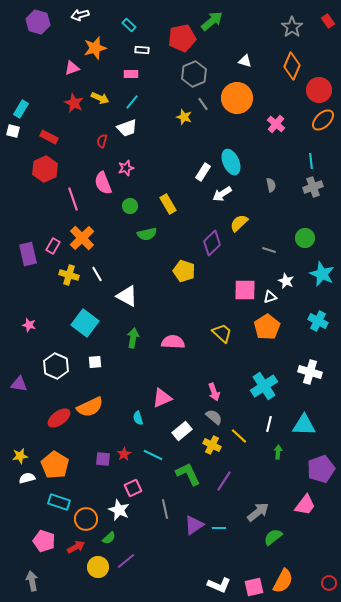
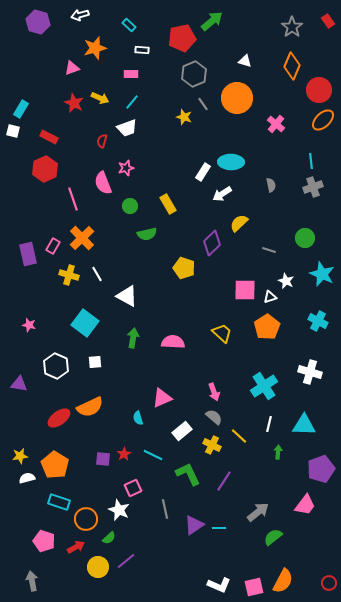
cyan ellipse at (231, 162): rotated 65 degrees counterclockwise
yellow pentagon at (184, 271): moved 3 px up
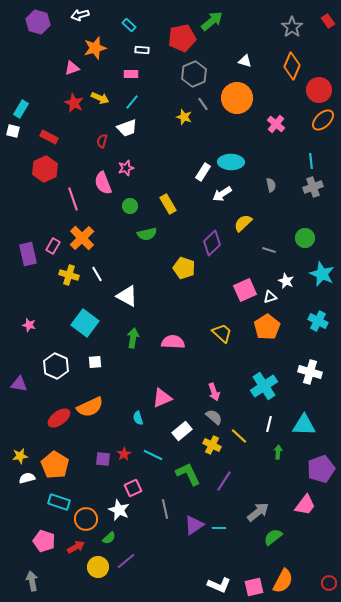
yellow semicircle at (239, 223): moved 4 px right
pink square at (245, 290): rotated 25 degrees counterclockwise
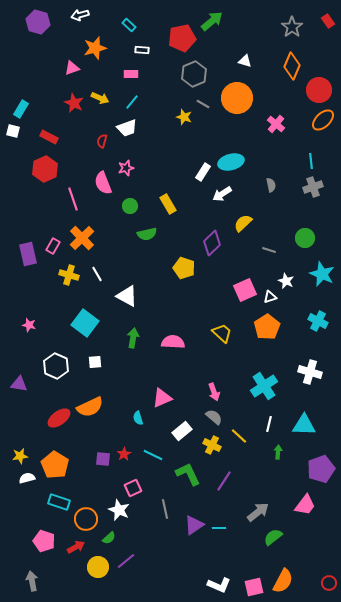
gray line at (203, 104): rotated 24 degrees counterclockwise
cyan ellipse at (231, 162): rotated 15 degrees counterclockwise
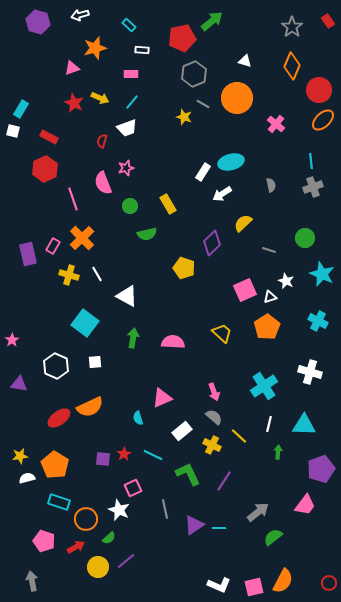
pink star at (29, 325): moved 17 px left, 15 px down; rotated 24 degrees clockwise
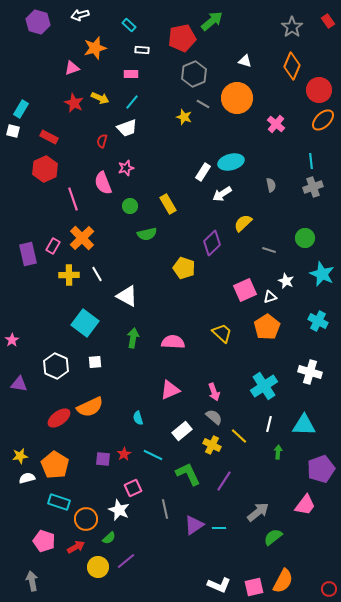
yellow cross at (69, 275): rotated 18 degrees counterclockwise
pink triangle at (162, 398): moved 8 px right, 8 px up
red circle at (329, 583): moved 6 px down
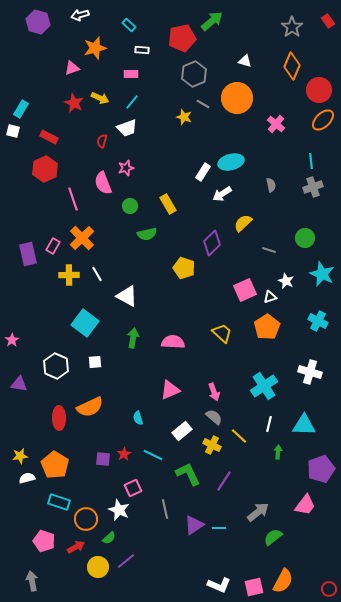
red ellipse at (59, 418): rotated 55 degrees counterclockwise
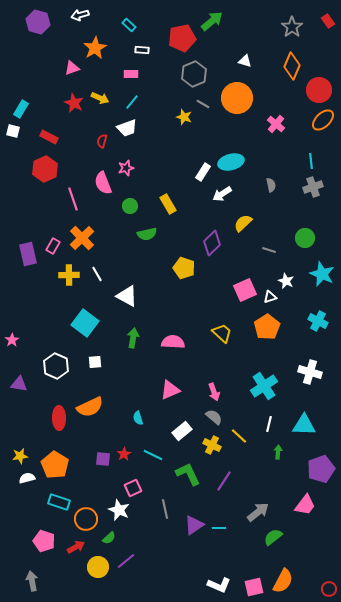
orange star at (95, 48): rotated 15 degrees counterclockwise
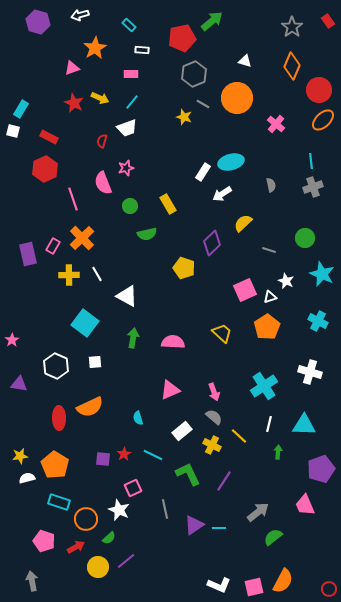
pink trapezoid at (305, 505): rotated 120 degrees clockwise
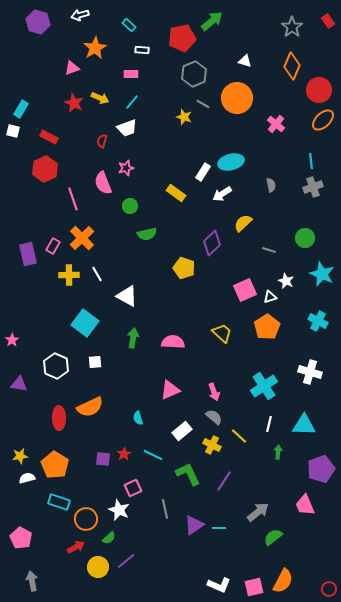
yellow rectangle at (168, 204): moved 8 px right, 11 px up; rotated 24 degrees counterclockwise
pink pentagon at (44, 541): moved 23 px left, 3 px up; rotated 10 degrees clockwise
